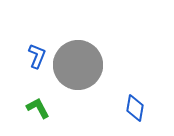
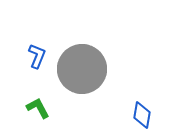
gray circle: moved 4 px right, 4 px down
blue diamond: moved 7 px right, 7 px down
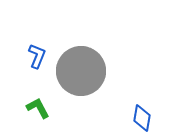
gray circle: moved 1 px left, 2 px down
blue diamond: moved 3 px down
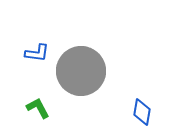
blue L-shape: moved 3 px up; rotated 75 degrees clockwise
blue diamond: moved 6 px up
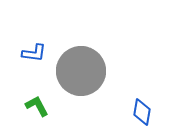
blue L-shape: moved 3 px left
green L-shape: moved 1 px left, 2 px up
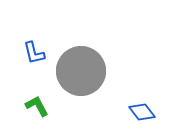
blue L-shape: rotated 70 degrees clockwise
blue diamond: rotated 48 degrees counterclockwise
